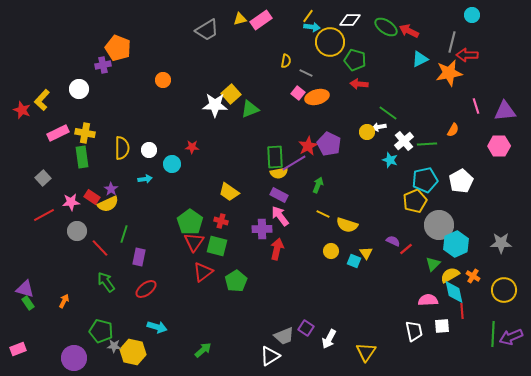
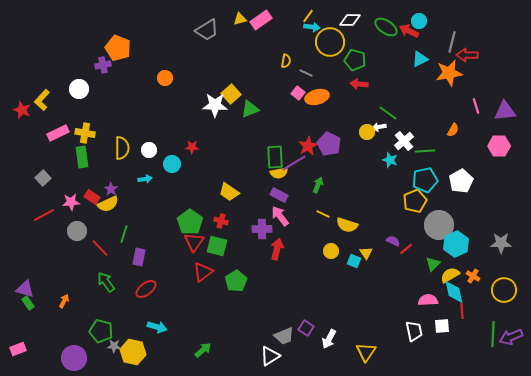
cyan circle at (472, 15): moved 53 px left, 6 px down
orange circle at (163, 80): moved 2 px right, 2 px up
green line at (427, 144): moved 2 px left, 7 px down
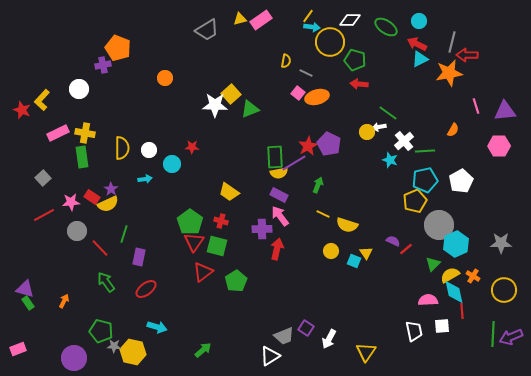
red arrow at (409, 31): moved 8 px right, 13 px down
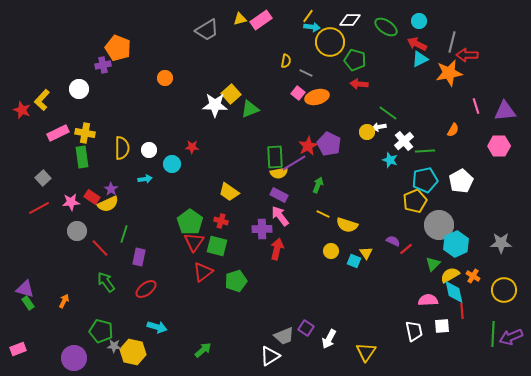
red line at (44, 215): moved 5 px left, 7 px up
green pentagon at (236, 281): rotated 15 degrees clockwise
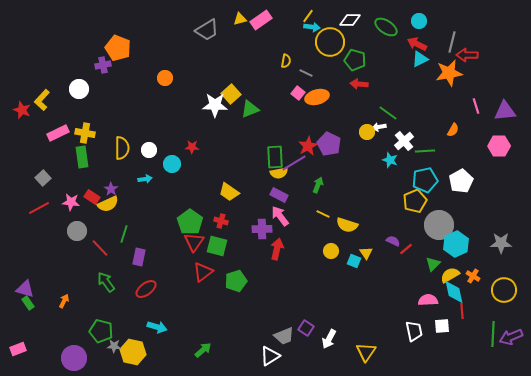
pink star at (71, 202): rotated 12 degrees clockwise
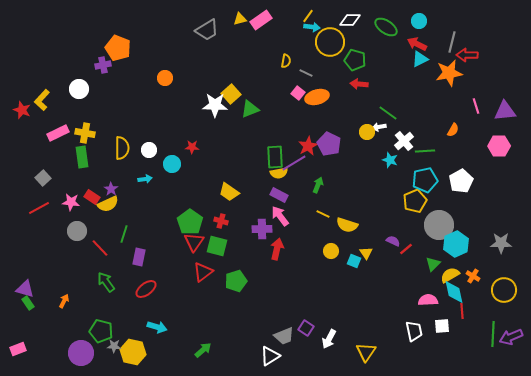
purple circle at (74, 358): moved 7 px right, 5 px up
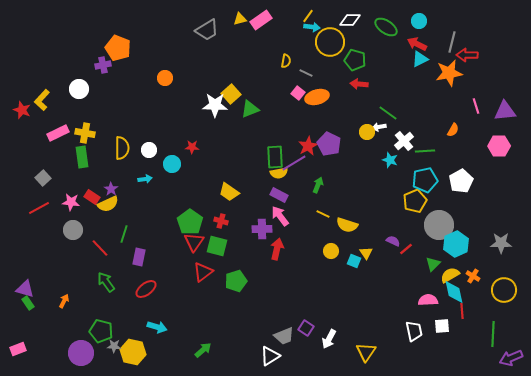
gray circle at (77, 231): moved 4 px left, 1 px up
purple arrow at (511, 337): moved 21 px down
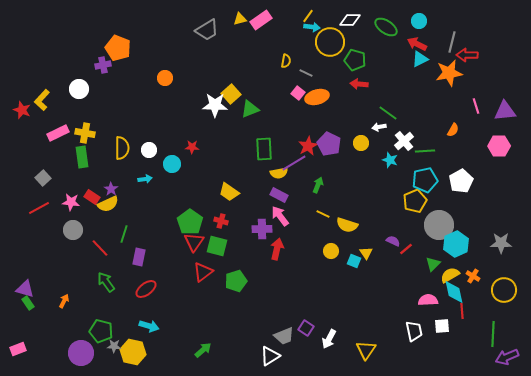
yellow circle at (367, 132): moved 6 px left, 11 px down
green rectangle at (275, 157): moved 11 px left, 8 px up
cyan arrow at (157, 327): moved 8 px left, 1 px up
yellow triangle at (366, 352): moved 2 px up
purple arrow at (511, 358): moved 4 px left, 1 px up
